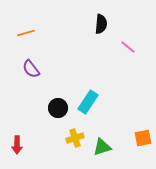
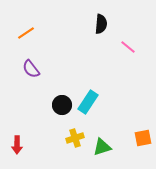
orange line: rotated 18 degrees counterclockwise
black circle: moved 4 px right, 3 px up
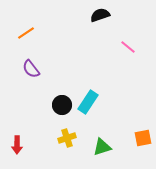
black semicircle: moved 1 px left, 9 px up; rotated 114 degrees counterclockwise
yellow cross: moved 8 px left
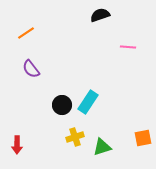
pink line: rotated 35 degrees counterclockwise
yellow cross: moved 8 px right, 1 px up
